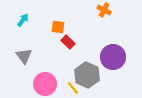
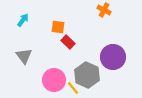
pink circle: moved 9 px right, 4 px up
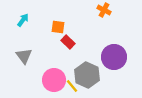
purple circle: moved 1 px right
yellow line: moved 1 px left, 2 px up
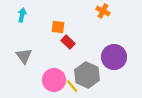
orange cross: moved 1 px left, 1 px down
cyan arrow: moved 1 px left, 5 px up; rotated 24 degrees counterclockwise
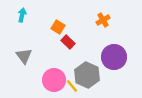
orange cross: moved 9 px down; rotated 32 degrees clockwise
orange square: rotated 24 degrees clockwise
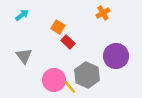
cyan arrow: rotated 40 degrees clockwise
orange cross: moved 7 px up
purple circle: moved 2 px right, 1 px up
yellow line: moved 2 px left, 1 px down
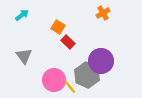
purple circle: moved 15 px left, 5 px down
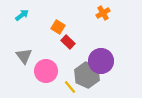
pink circle: moved 8 px left, 9 px up
